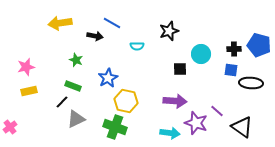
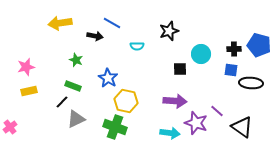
blue star: rotated 12 degrees counterclockwise
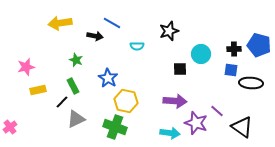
green rectangle: rotated 42 degrees clockwise
yellow rectangle: moved 9 px right, 1 px up
